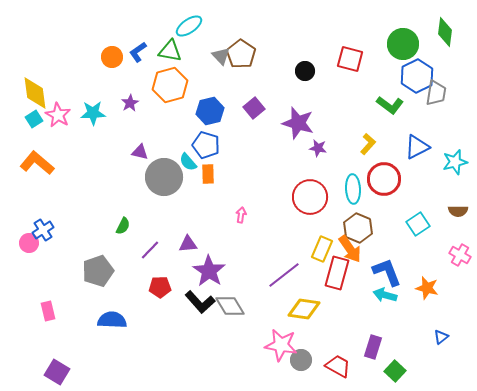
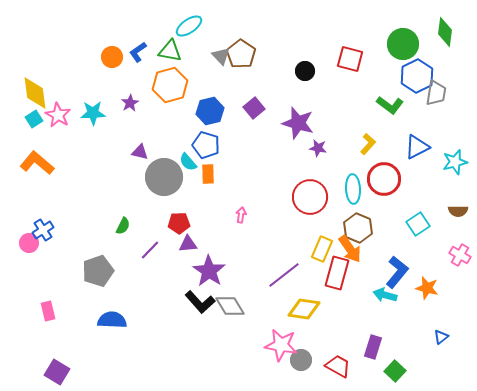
blue L-shape at (387, 272): moved 10 px right; rotated 60 degrees clockwise
red pentagon at (160, 287): moved 19 px right, 64 px up
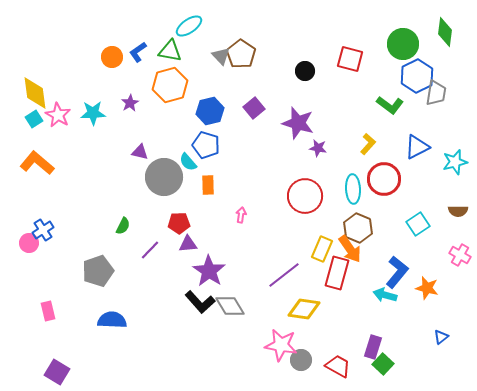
orange rectangle at (208, 174): moved 11 px down
red circle at (310, 197): moved 5 px left, 1 px up
green square at (395, 371): moved 12 px left, 7 px up
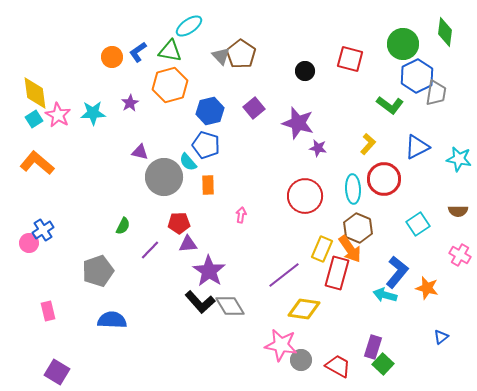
cyan star at (455, 162): moved 4 px right, 3 px up; rotated 25 degrees clockwise
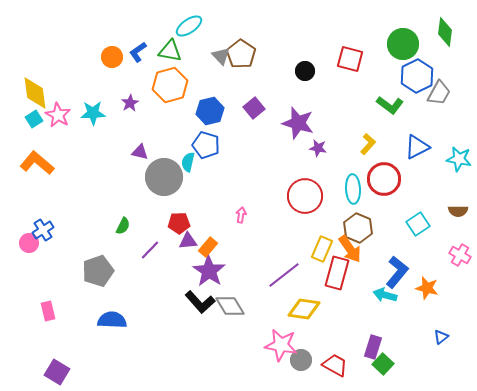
gray trapezoid at (436, 93): moved 3 px right; rotated 20 degrees clockwise
cyan semicircle at (188, 162): rotated 54 degrees clockwise
orange rectangle at (208, 185): moved 62 px down; rotated 42 degrees clockwise
purple triangle at (188, 244): moved 3 px up
red trapezoid at (338, 366): moved 3 px left, 1 px up
